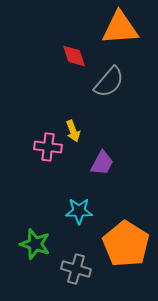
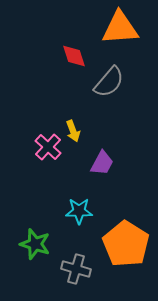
pink cross: rotated 36 degrees clockwise
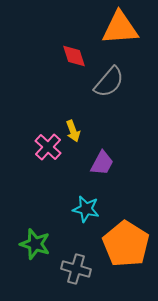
cyan star: moved 7 px right, 2 px up; rotated 12 degrees clockwise
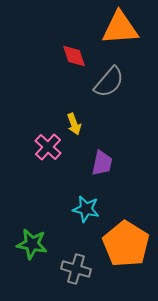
yellow arrow: moved 1 px right, 7 px up
purple trapezoid: rotated 16 degrees counterclockwise
green star: moved 3 px left; rotated 8 degrees counterclockwise
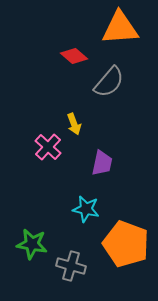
red diamond: rotated 32 degrees counterclockwise
orange pentagon: rotated 12 degrees counterclockwise
gray cross: moved 5 px left, 3 px up
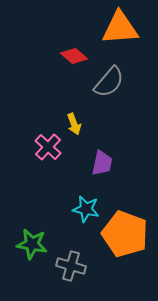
orange pentagon: moved 1 px left, 10 px up
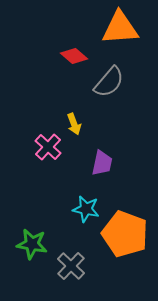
gray cross: rotated 28 degrees clockwise
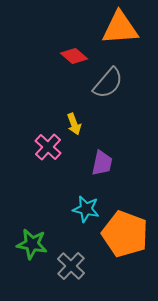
gray semicircle: moved 1 px left, 1 px down
